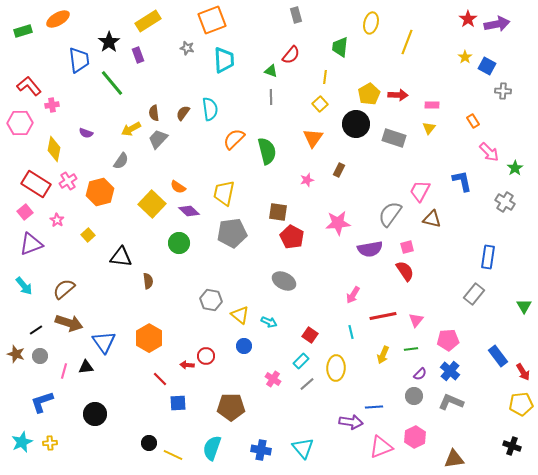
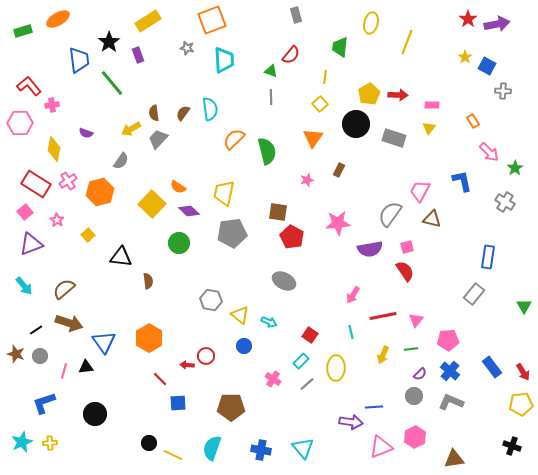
blue rectangle at (498, 356): moved 6 px left, 11 px down
blue L-shape at (42, 402): moved 2 px right, 1 px down
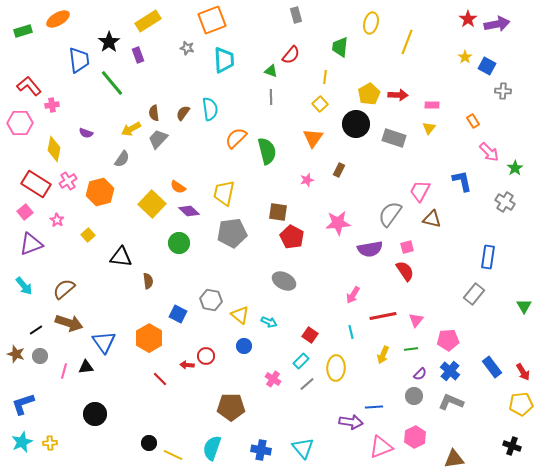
orange semicircle at (234, 139): moved 2 px right, 1 px up
gray semicircle at (121, 161): moved 1 px right, 2 px up
blue L-shape at (44, 403): moved 21 px left, 1 px down
blue square at (178, 403): moved 89 px up; rotated 30 degrees clockwise
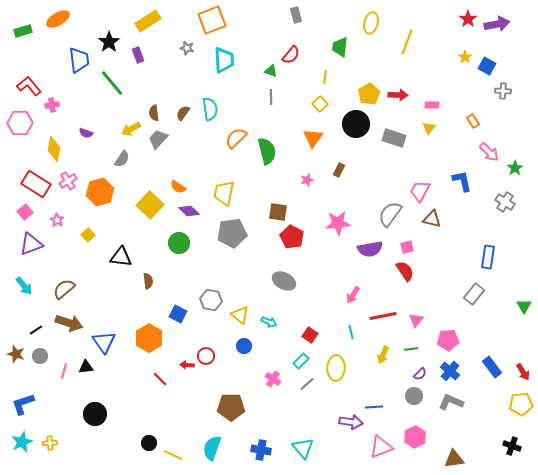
yellow square at (152, 204): moved 2 px left, 1 px down
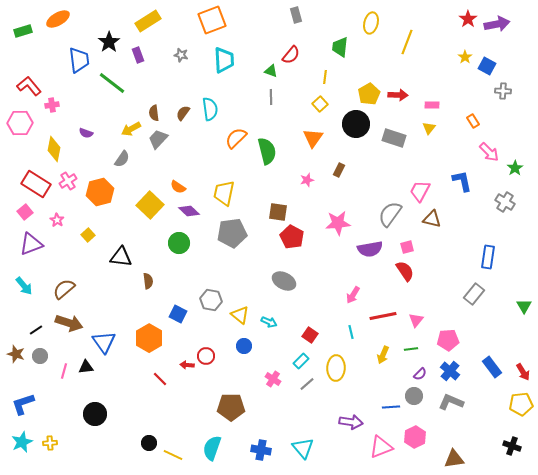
gray star at (187, 48): moved 6 px left, 7 px down
green line at (112, 83): rotated 12 degrees counterclockwise
blue line at (374, 407): moved 17 px right
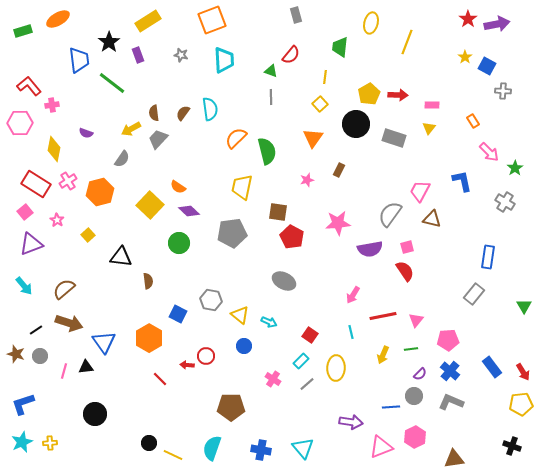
yellow trapezoid at (224, 193): moved 18 px right, 6 px up
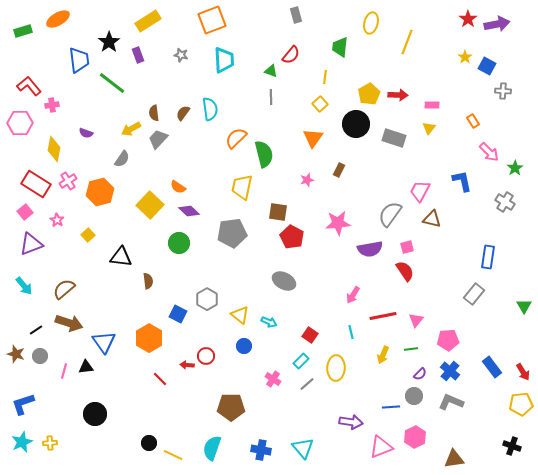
green semicircle at (267, 151): moved 3 px left, 3 px down
gray hexagon at (211, 300): moved 4 px left, 1 px up; rotated 20 degrees clockwise
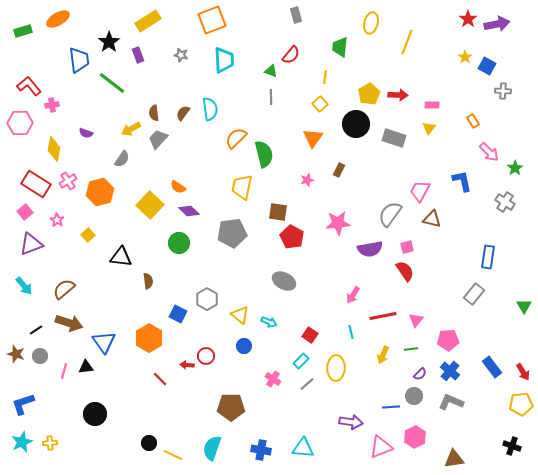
cyan triangle at (303, 448): rotated 45 degrees counterclockwise
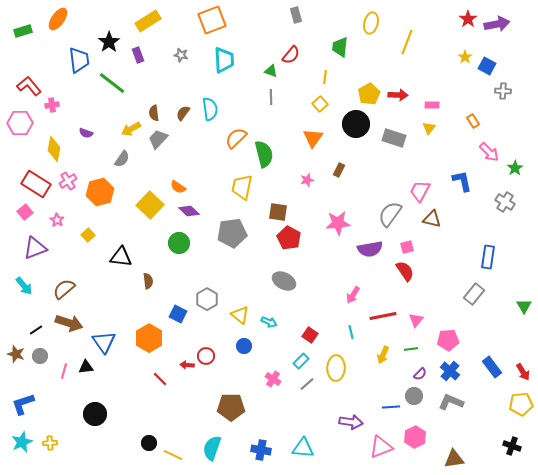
orange ellipse at (58, 19): rotated 25 degrees counterclockwise
red pentagon at (292, 237): moved 3 px left, 1 px down
purple triangle at (31, 244): moved 4 px right, 4 px down
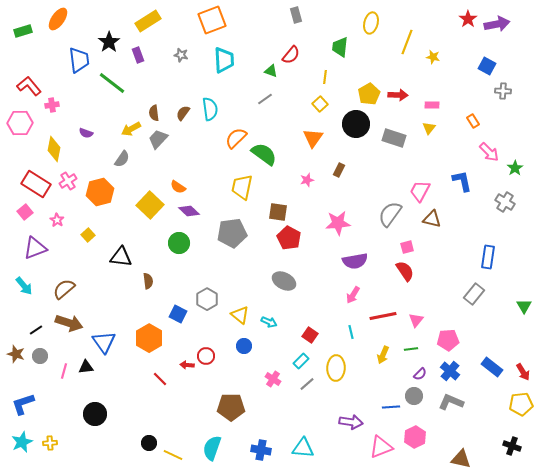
yellow star at (465, 57): moved 32 px left; rotated 24 degrees counterclockwise
gray line at (271, 97): moved 6 px left, 2 px down; rotated 56 degrees clockwise
green semicircle at (264, 154): rotated 40 degrees counterclockwise
purple semicircle at (370, 249): moved 15 px left, 12 px down
blue rectangle at (492, 367): rotated 15 degrees counterclockwise
brown triangle at (454, 459): moved 7 px right; rotated 20 degrees clockwise
